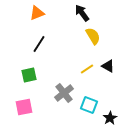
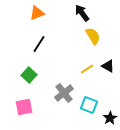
green square: rotated 35 degrees counterclockwise
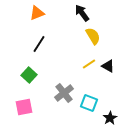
yellow line: moved 2 px right, 5 px up
cyan square: moved 2 px up
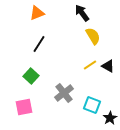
yellow line: moved 1 px right, 1 px down
green square: moved 2 px right, 1 px down
cyan square: moved 3 px right, 2 px down
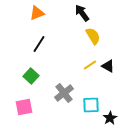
cyan square: moved 1 px left; rotated 24 degrees counterclockwise
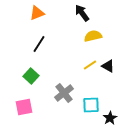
yellow semicircle: rotated 72 degrees counterclockwise
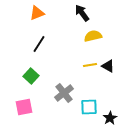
yellow line: rotated 24 degrees clockwise
cyan square: moved 2 px left, 2 px down
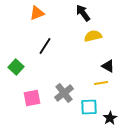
black arrow: moved 1 px right
black line: moved 6 px right, 2 px down
yellow line: moved 11 px right, 18 px down
green square: moved 15 px left, 9 px up
pink square: moved 8 px right, 9 px up
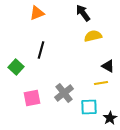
black line: moved 4 px left, 4 px down; rotated 18 degrees counterclockwise
